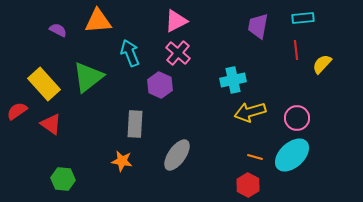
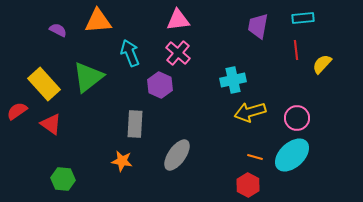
pink triangle: moved 2 px right, 1 px up; rotated 20 degrees clockwise
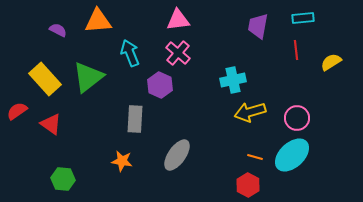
yellow semicircle: moved 9 px right, 2 px up; rotated 15 degrees clockwise
yellow rectangle: moved 1 px right, 5 px up
gray rectangle: moved 5 px up
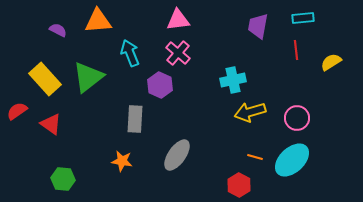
cyan ellipse: moved 5 px down
red hexagon: moved 9 px left
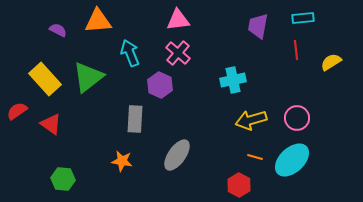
yellow arrow: moved 1 px right, 8 px down
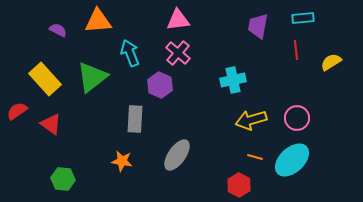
green triangle: moved 4 px right
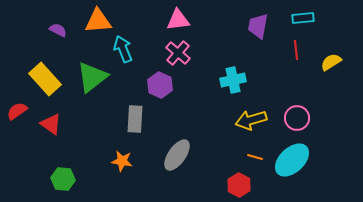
cyan arrow: moved 7 px left, 4 px up
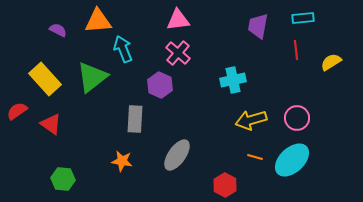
red hexagon: moved 14 px left
